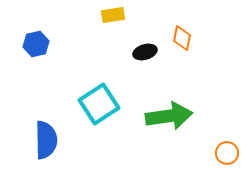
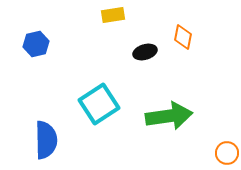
orange diamond: moved 1 px right, 1 px up
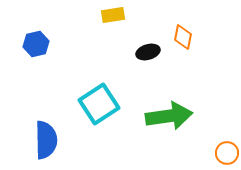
black ellipse: moved 3 px right
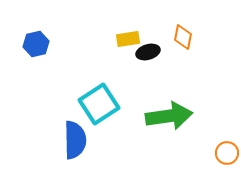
yellow rectangle: moved 15 px right, 24 px down
blue semicircle: moved 29 px right
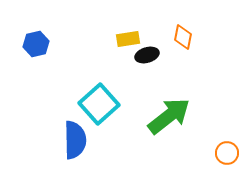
black ellipse: moved 1 px left, 3 px down
cyan square: rotated 9 degrees counterclockwise
green arrow: rotated 30 degrees counterclockwise
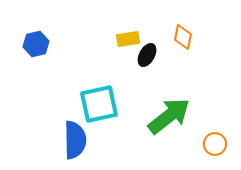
black ellipse: rotated 45 degrees counterclockwise
cyan square: rotated 30 degrees clockwise
orange circle: moved 12 px left, 9 px up
